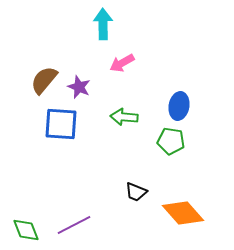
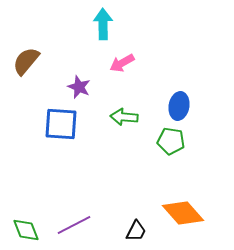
brown semicircle: moved 18 px left, 19 px up
black trapezoid: moved 39 px down; rotated 85 degrees counterclockwise
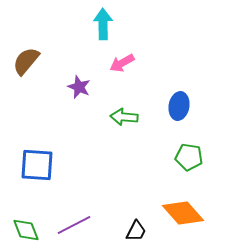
blue square: moved 24 px left, 41 px down
green pentagon: moved 18 px right, 16 px down
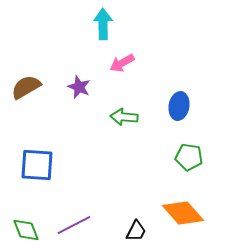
brown semicircle: moved 26 px down; rotated 20 degrees clockwise
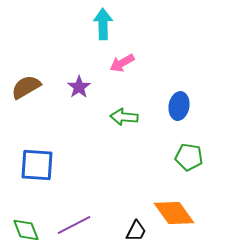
purple star: rotated 15 degrees clockwise
orange diamond: moved 9 px left; rotated 6 degrees clockwise
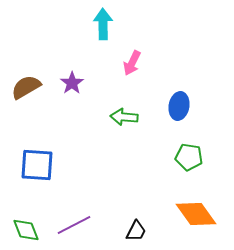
pink arrow: moved 10 px right; rotated 35 degrees counterclockwise
purple star: moved 7 px left, 4 px up
orange diamond: moved 22 px right, 1 px down
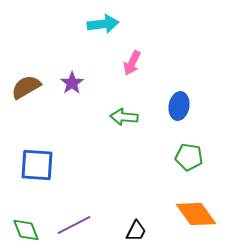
cyan arrow: rotated 84 degrees clockwise
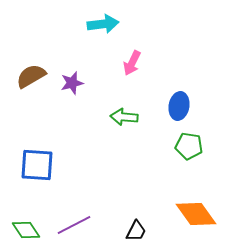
purple star: rotated 20 degrees clockwise
brown semicircle: moved 5 px right, 11 px up
green pentagon: moved 11 px up
green diamond: rotated 12 degrees counterclockwise
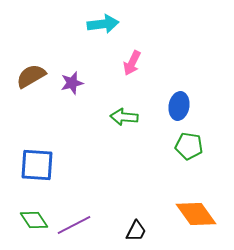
green diamond: moved 8 px right, 10 px up
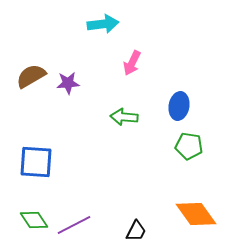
purple star: moved 4 px left; rotated 10 degrees clockwise
blue square: moved 1 px left, 3 px up
